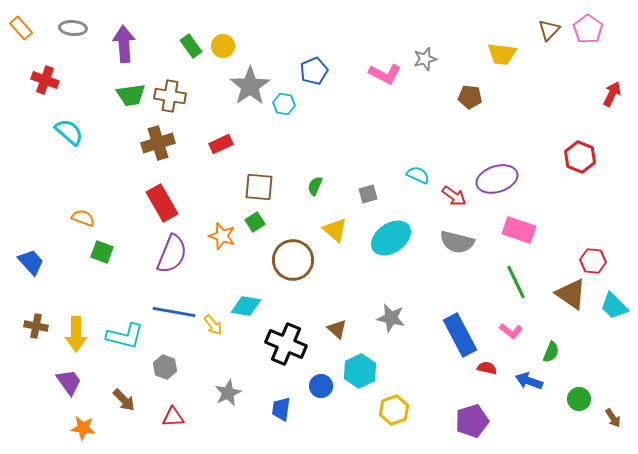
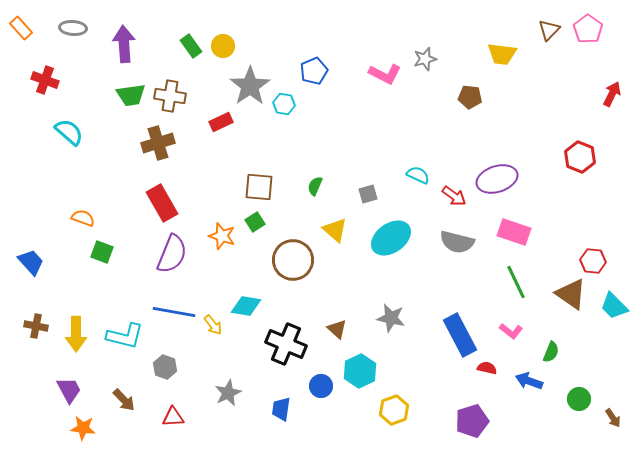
red rectangle at (221, 144): moved 22 px up
pink rectangle at (519, 230): moved 5 px left, 2 px down
purple trapezoid at (69, 382): moved 8 px down; rotated 8 degrees clockwise
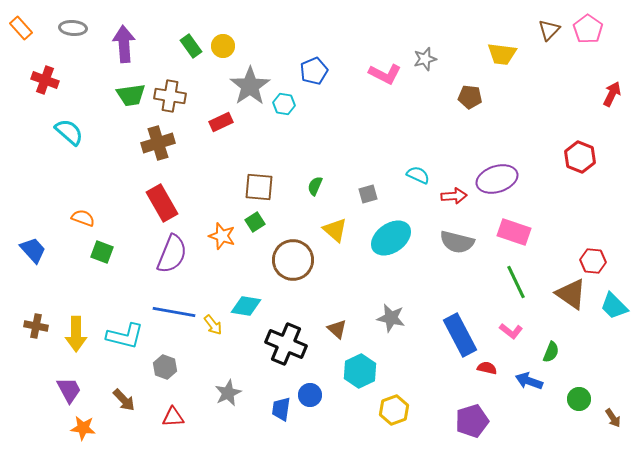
red arrow at (454, 196): rotated 40 degrees counterclockwise
blue trapezoid at (31, 262): moved 2 px right, 12 px up
blue circle at (321, 386): moved 11 px left, 9 px down
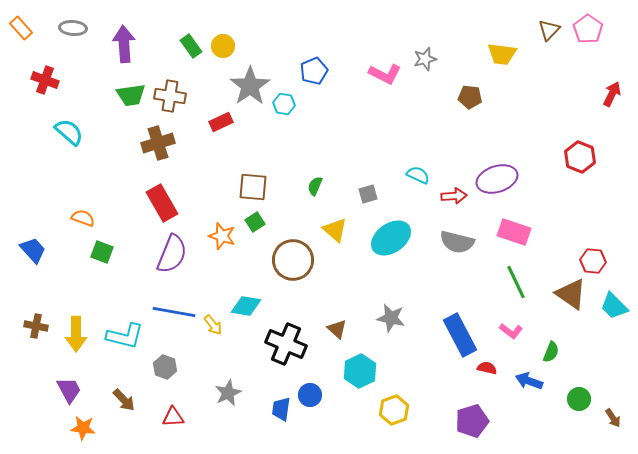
brown square at (259, 187): moved 6 px left
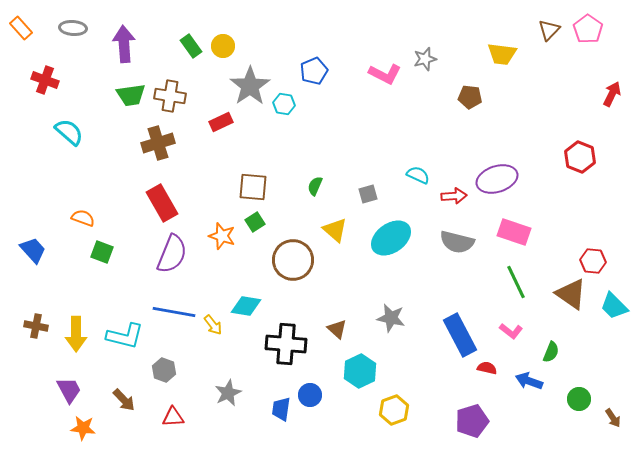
black cross at (286, 344): rotated 18 degrees counterclockwise
gray hexagon at (165, 367): moved 1 px left, 3 px down
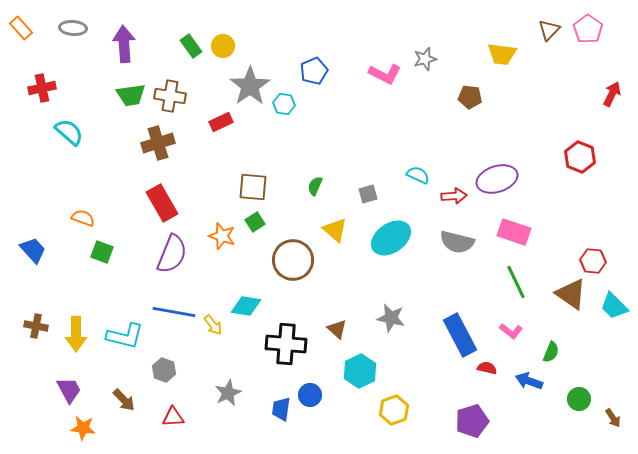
red cross at (45, 80): moved 3 px left, 8 px down; rotated 32 degrees counterclockwise
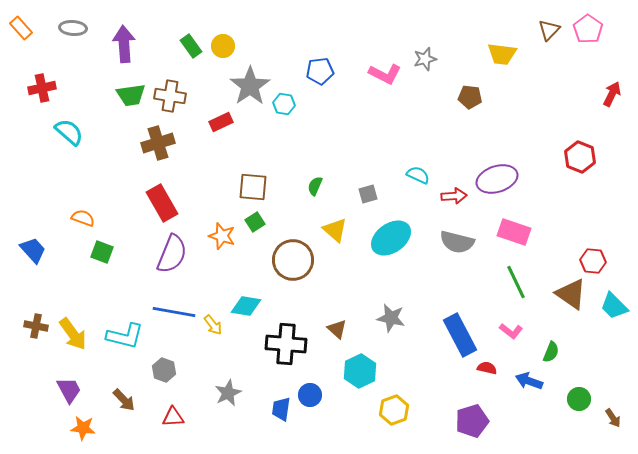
blue pentagon at (314, 71): moved 6 px right; rotated 16 degrees clockwise
yellow arrow at (76, 334): moved 3 px left; rotated 36 degrees counterclockwise
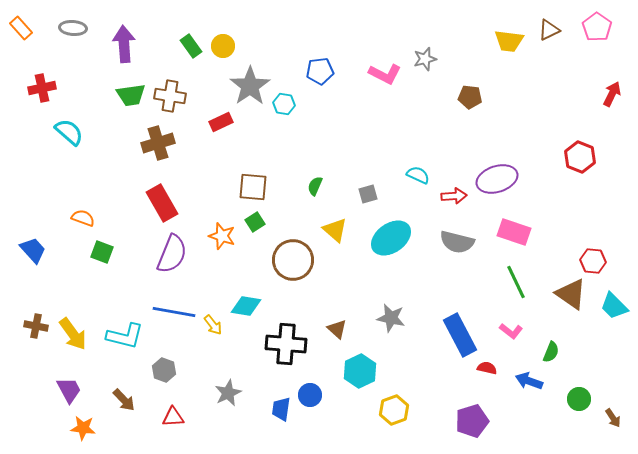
pink pentagon at (588, 29): moved 9 px right, 2 px up
brown triangle at (549, 30): rotated 20 degrees clockwise
yellow trapezoid at (502, 54): moved 7 px right, 13 px up
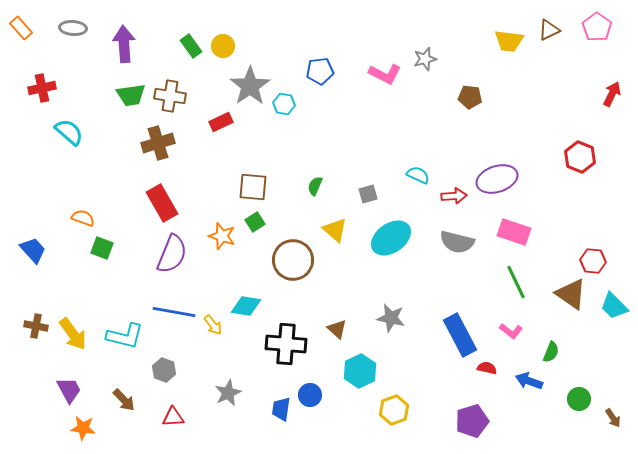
green square at (102, 252): moved 4 px up
